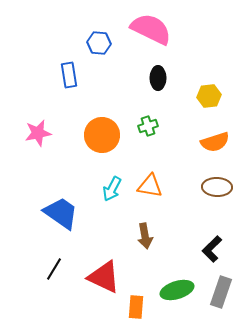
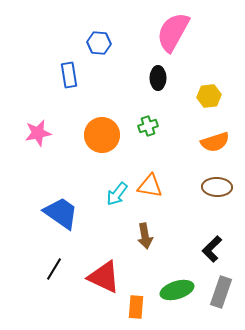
pink semicircle: moved 22 px right, 3 px down; rotated 87 degrees counterclockwise
cyan arrow: moved 5 px right, 5 px down; rotated 10 degrees clockwise
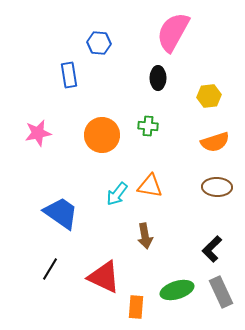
green cross: rotated 24 degrees clockwise
black line: moved 4 px left
gray rectangle: rotated 44 degrees counterclockwise
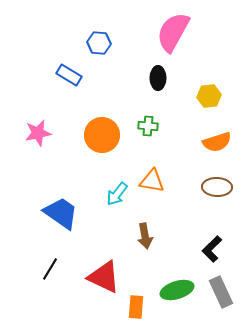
blue rectangle: rotated 50 degrees counterclockwise
orange semicircle: moved 2 px right
orange triangle: moved 2 px right, 5 px up
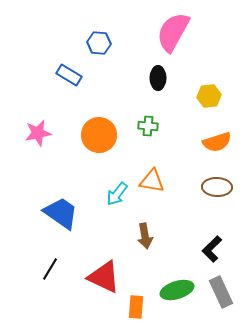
orange circle: moved 3 px left
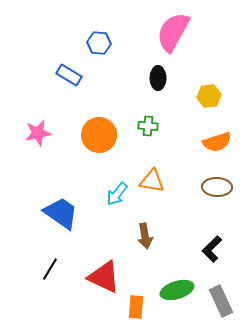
gray rectangle: moved 9 px down
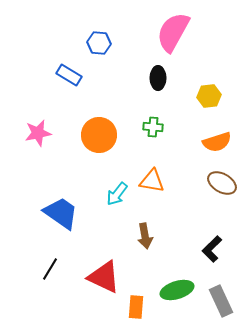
green cross: moved 5 px right, 1 px down
brown ellipse: moved 5 px right, 4 px up; rotated 28 degrees clockwise
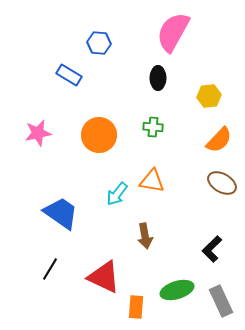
orange semicircle: moved 2 px right, 2 px up; rotated 28 degrees counterclockwise
